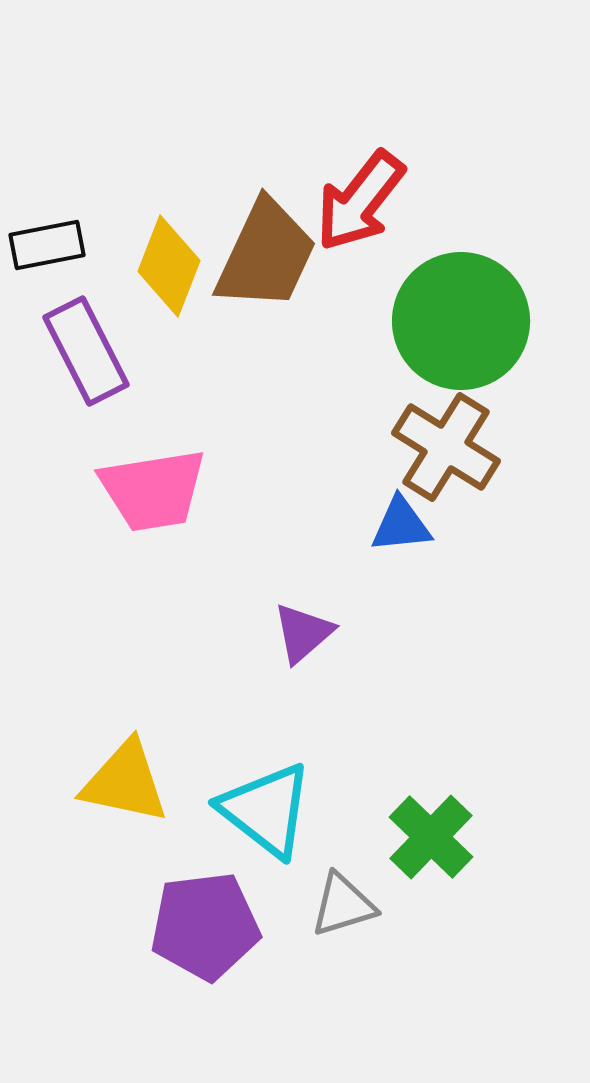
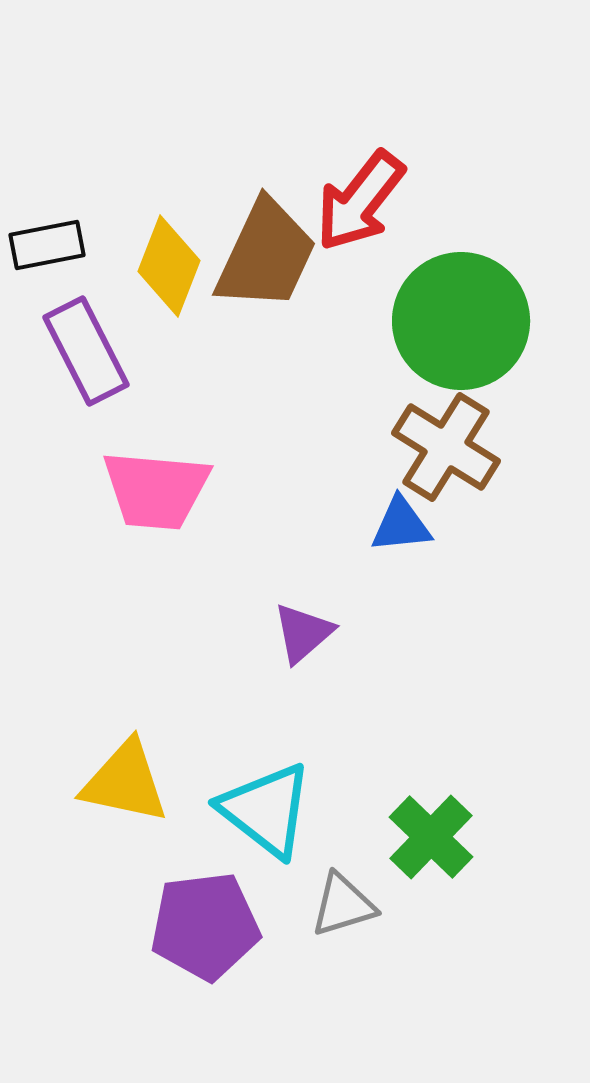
pink trapezoid: moved 3 px right; rotated 14 degrees clockwise
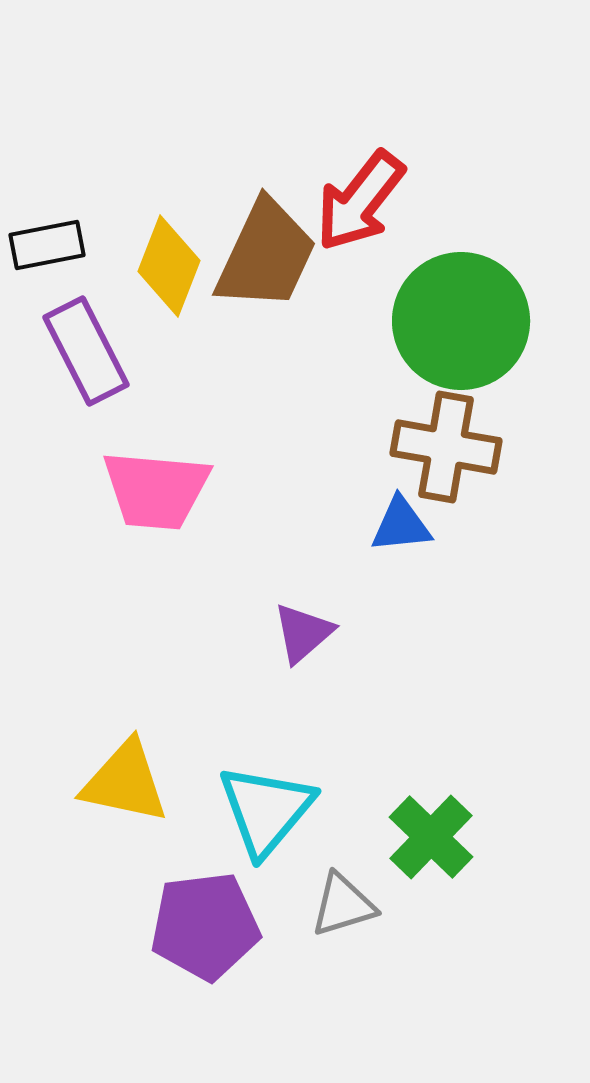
brown cross: rotated 22 degrees counterclockwise
cyan triangle: rotated 32 degrees clockwise
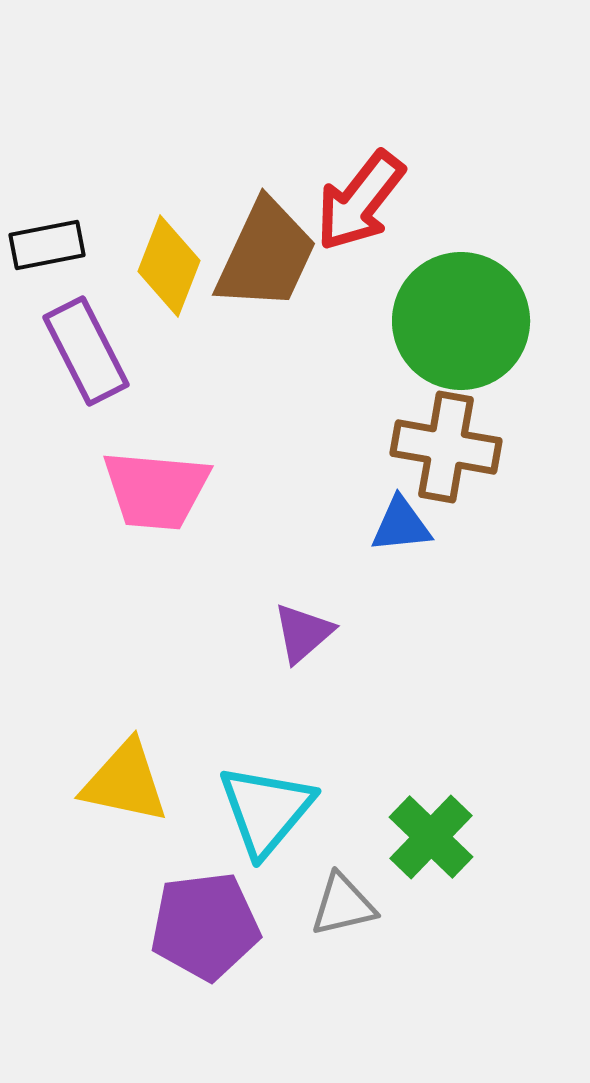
gray triangle: rotated 4 degrees clockwise
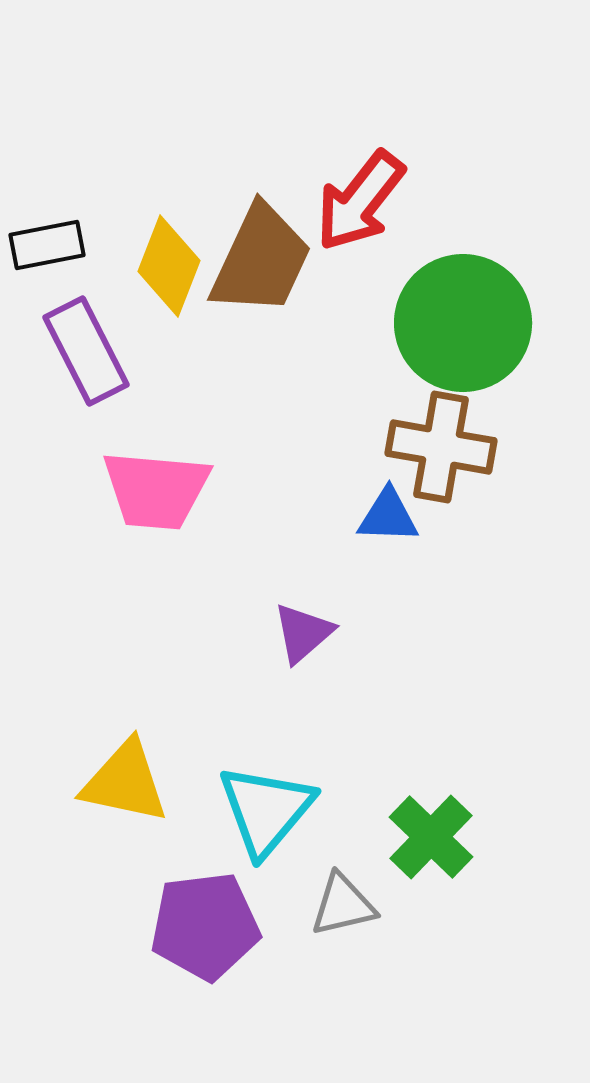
brown trapezoid: moved 5 px left, 5 px down
green circle: moved 2 px right, 2 px down
brown cross: moved 5 px left
blue triangle: moved 13 px left, 9 px up; rotated 8 degrees clockwise
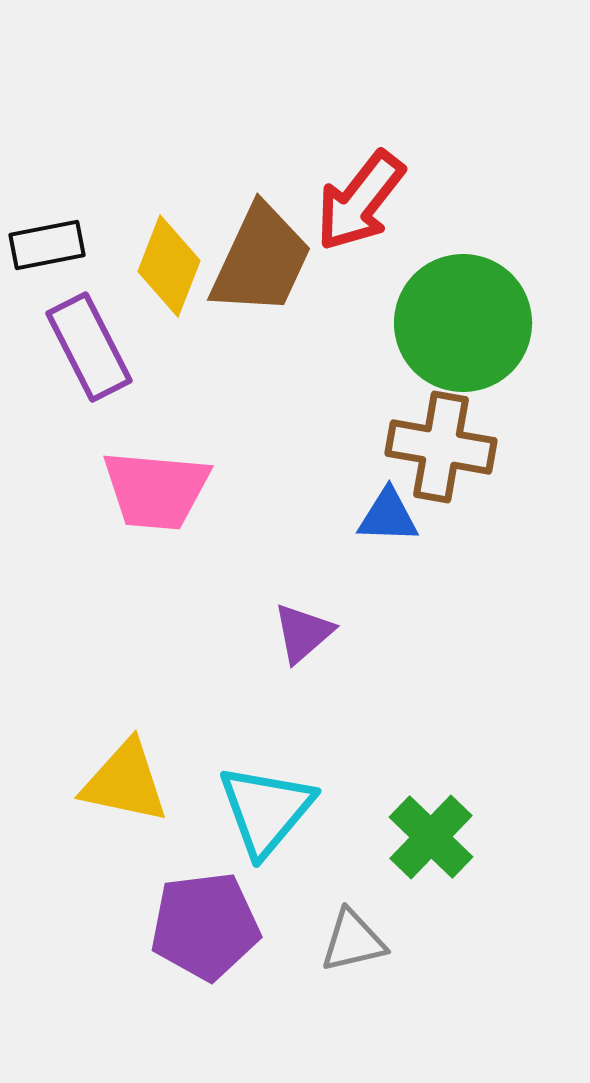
purple rectangle: moved 3 px right, 4 px up
gray triangle: moved 10 px right, 36 px down
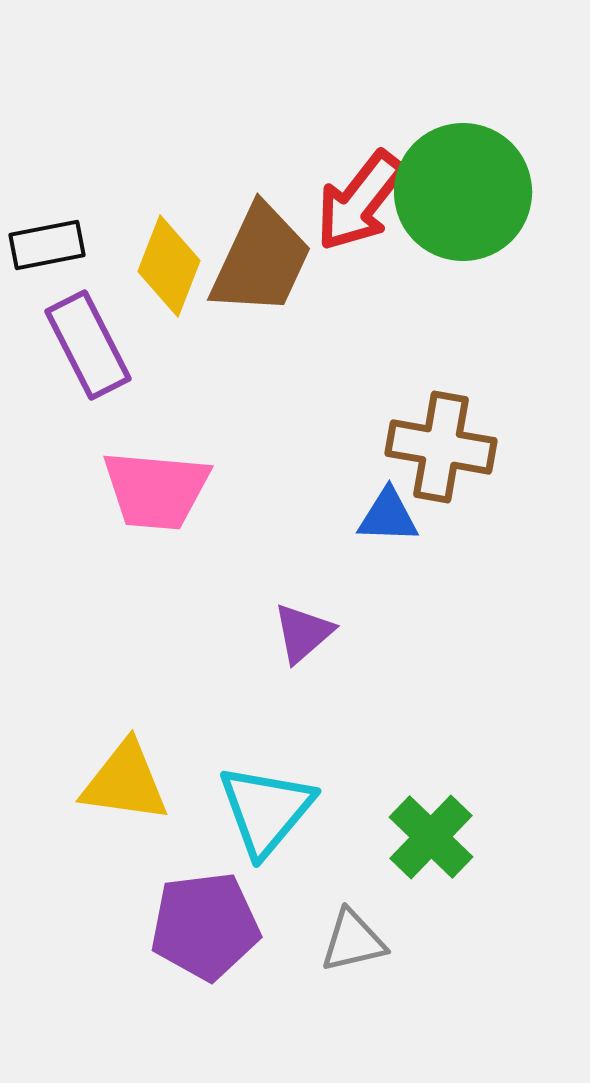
green circle: moved 131 px up
purple rectangle: moved 1 px left, 2 px up
yellow triangle: rotated 4 degrees counterclockwise
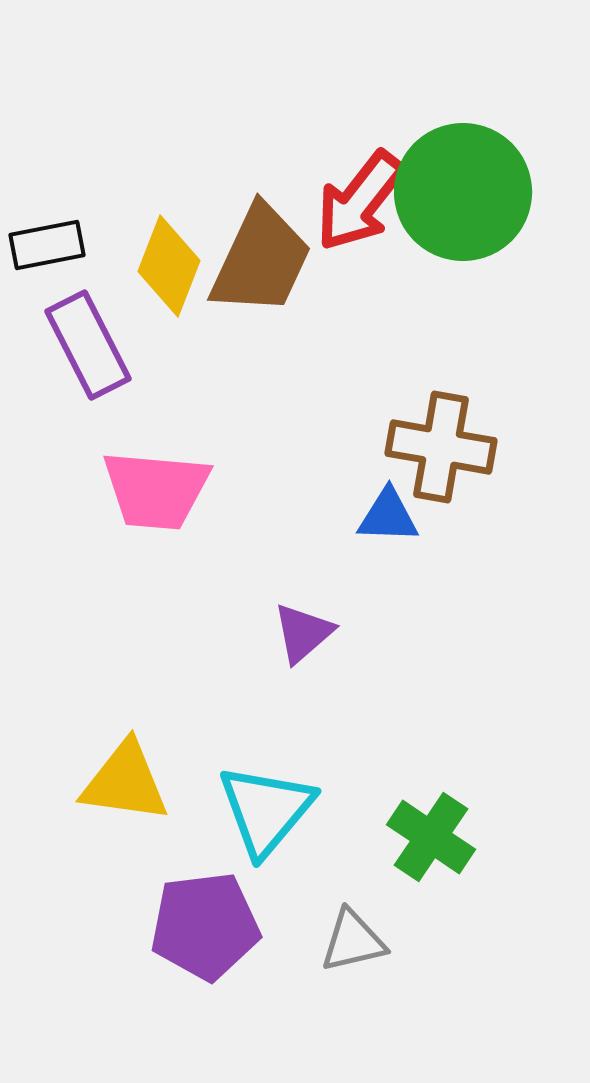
green cross: rotated 10 degrees counterclockwise
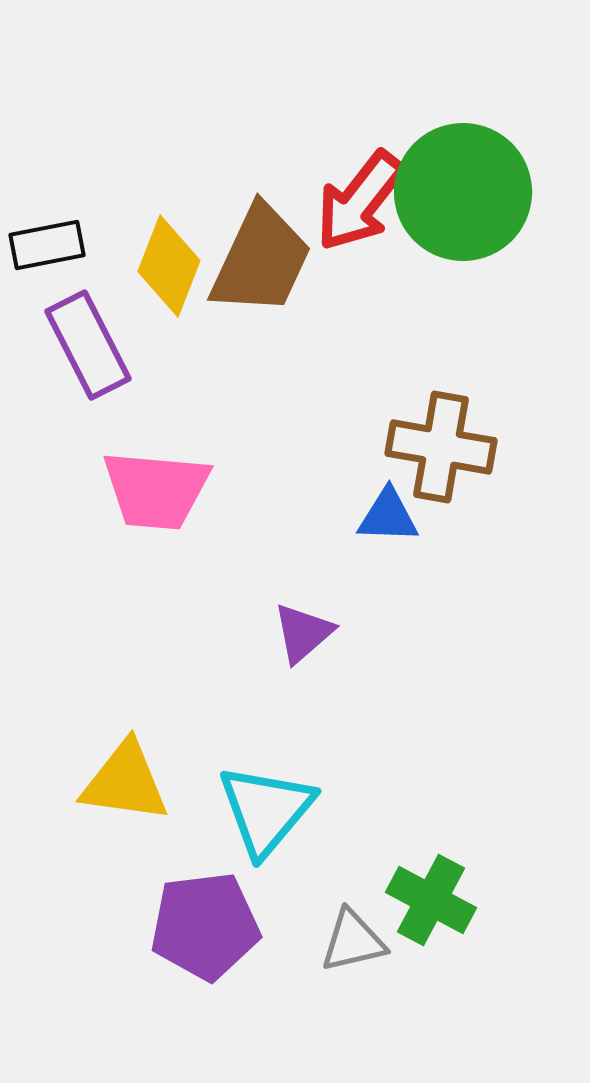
green cross: moved 63 px down; rotated 6 degrees counterclockwise
